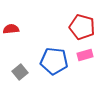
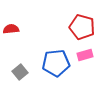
blue pentagon: moved 2 px right, 2 px down; rotated 12 degrees counterclockwise
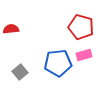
red pentagon: moved 1 px left
pink rectangle: moved 1 px left
blue pentagon: moved 2 px right
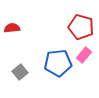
red semicircle: moved 1 px right, 1 px up
pink rectangle: rotated 35 degrees counterclockwise
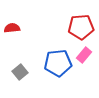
red pentagon: rotated 20 degrees counterclockwise
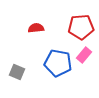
red semicircle: moved 24 px right
blue pentagon: rotated 16 degrees clockwise
gray square: moved 3 px left; rotated 28 degrees counterclockwise
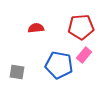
blue pentagon: moved 1 px right, 2 px down
gray square: rotated 14 degrees counterclockwise
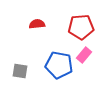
red semicircle: moved 1 px right, 4 px up
gray square: moved 3 px right, 1 px up
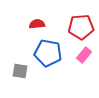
blue pentagon: moved 11 px left, 12 px up
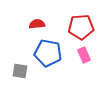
pink rectangle: rotated 63 degrees counterclockwise
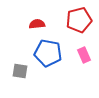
red pentagon: moved 2 px left, 7 px up; rotated 10 degrees counterclockwise
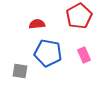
red pentagon: moved 4 px up; rotated 15 degrees counterclockwise
